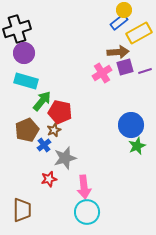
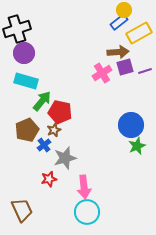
brown trapezoid: rotated 25 degrees counterclockwise
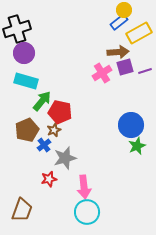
brown trapezoid: rotated 45 degrees clockwise
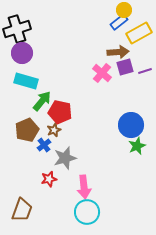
purple circle: moved 2 px left
pink cross: rotated 18 degrees counterclockwise
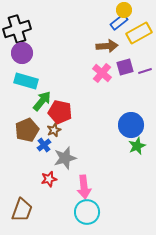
brown arrow: moved 11 px left, 6 px up
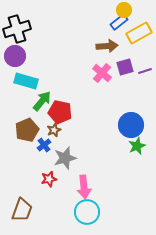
purple circle: moved 7 px left, 3 px down
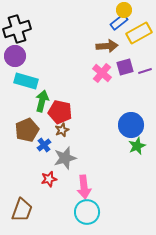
green arrow: rotated 25 degrees counterclockwise
brown star: moved 8 px right
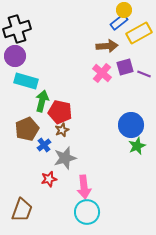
purple line: moved 1 px left, 3 px down; rotated 40 degrees clockwise
brown pentagon: moved 1 px up
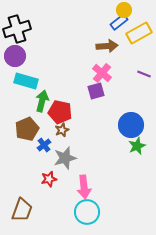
purple square: moved 29 px left, 24 px down
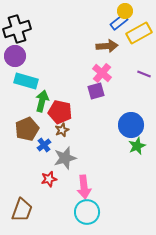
yellow circle: moved 1 px right, 1 px down
